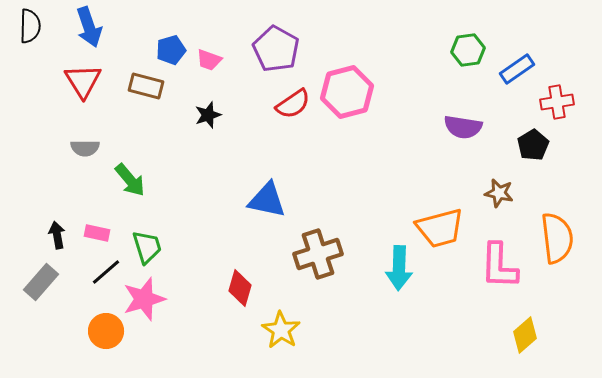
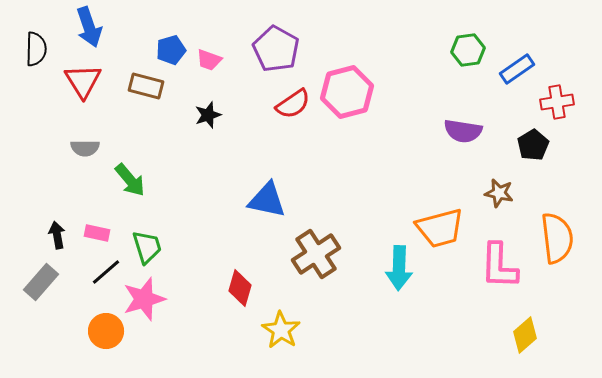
black semicircle: moved 6 px right, 23 px down
purple semicircle: moved 4 px down
brown cross: moved 2 px left; rotated 15 degrees counterclockwise
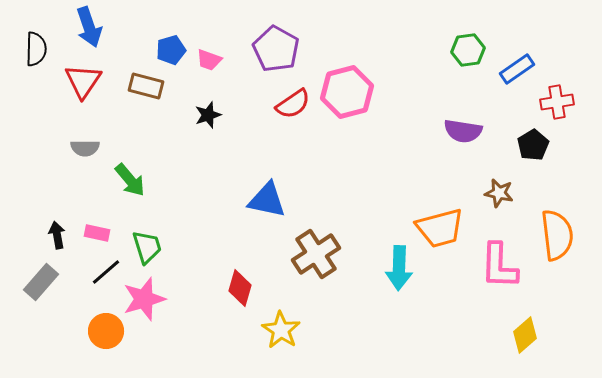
red triangle: rotated 6 degrees clockwise
orange semicircle: moved 3 px up
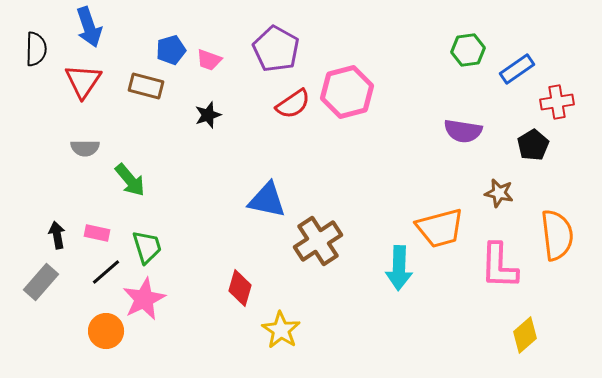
brown cross: moved 2 px right, 13 px up
pink star: rotated 9 degrees counterclockwise
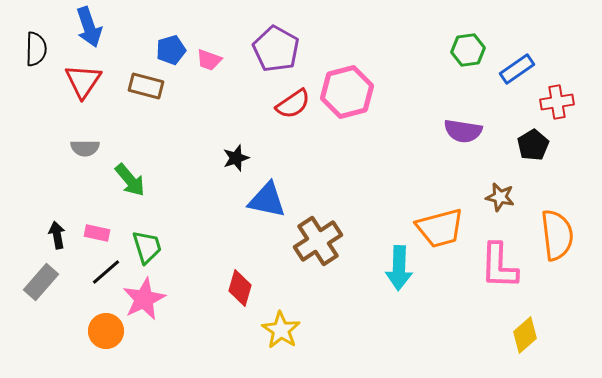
black star: moved 28 px right, 43 px down
brown star: moved 1 px right, 4 px down
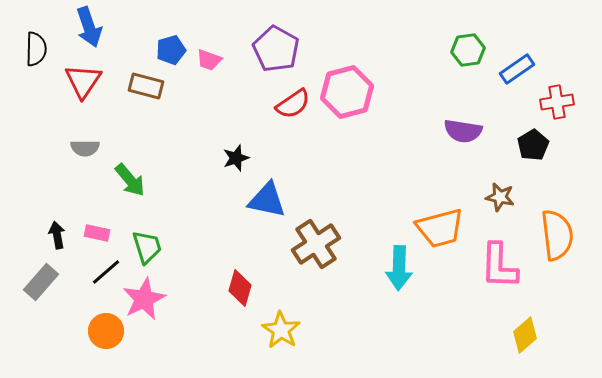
brown cross: moved 2 px left, 3 px down
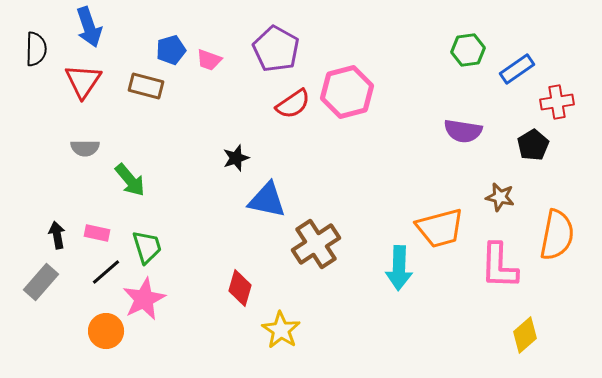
orange semicircle: rotated 18 degrees clockwise
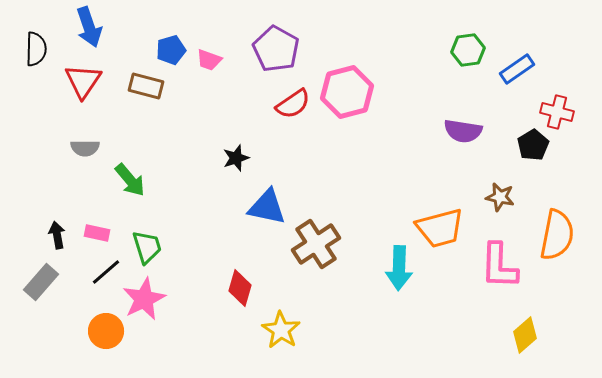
red cross: moved 10 px down; rotated 24 degrees clockwise
blue triangle: moved 7 px down
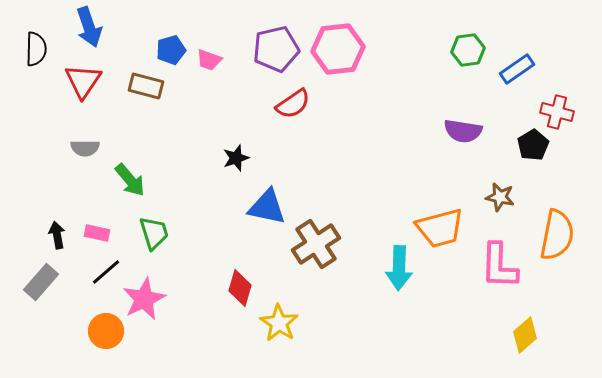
purple pentagon: rotated 30 degrees clockwise
pink hexagon: moved 9 px left, 43 px up; rotated 9 degrees clockwise
green trapezoid: moved 7 px right, 14 px up
yellow star: moved 2 px left, 7 px up
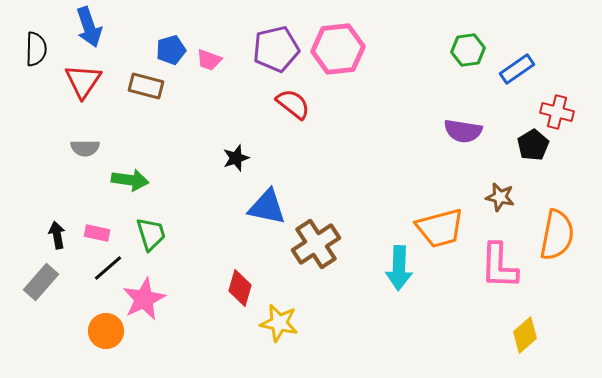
red semicircle: rotated 108 degrees counterclockwise
green arrow: rotated 42 degrees counterclockwise
green trapezoid: moved 3 px left, 1 px down
black line: moved 2 px right, 4 px up
yellow star: rotated 21 degrees counterclockwise
